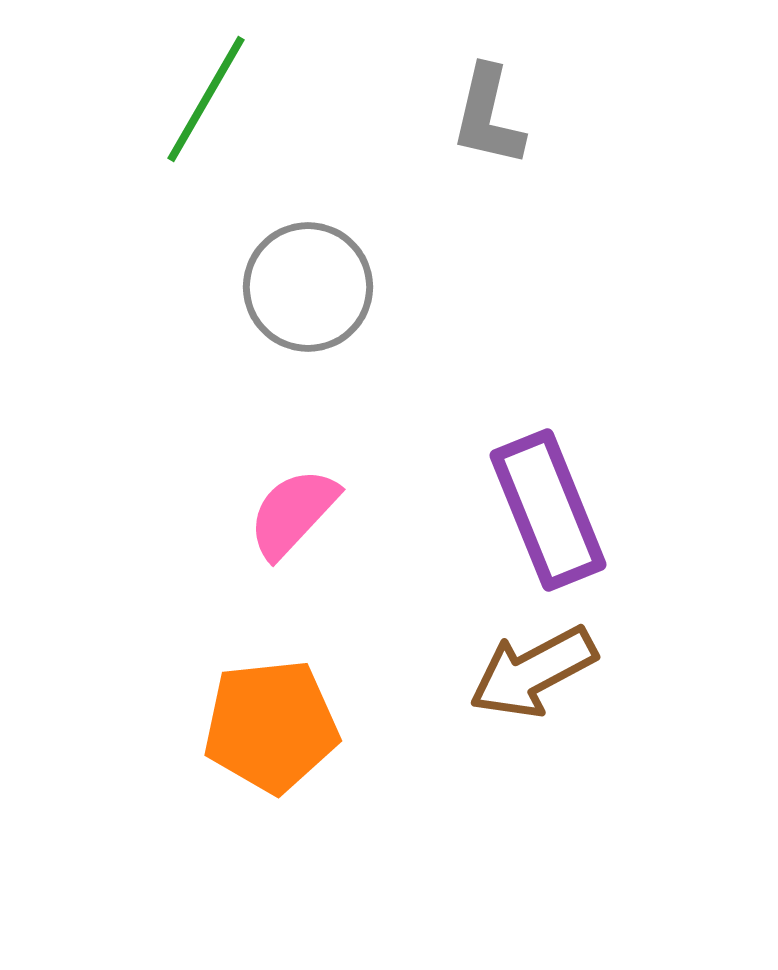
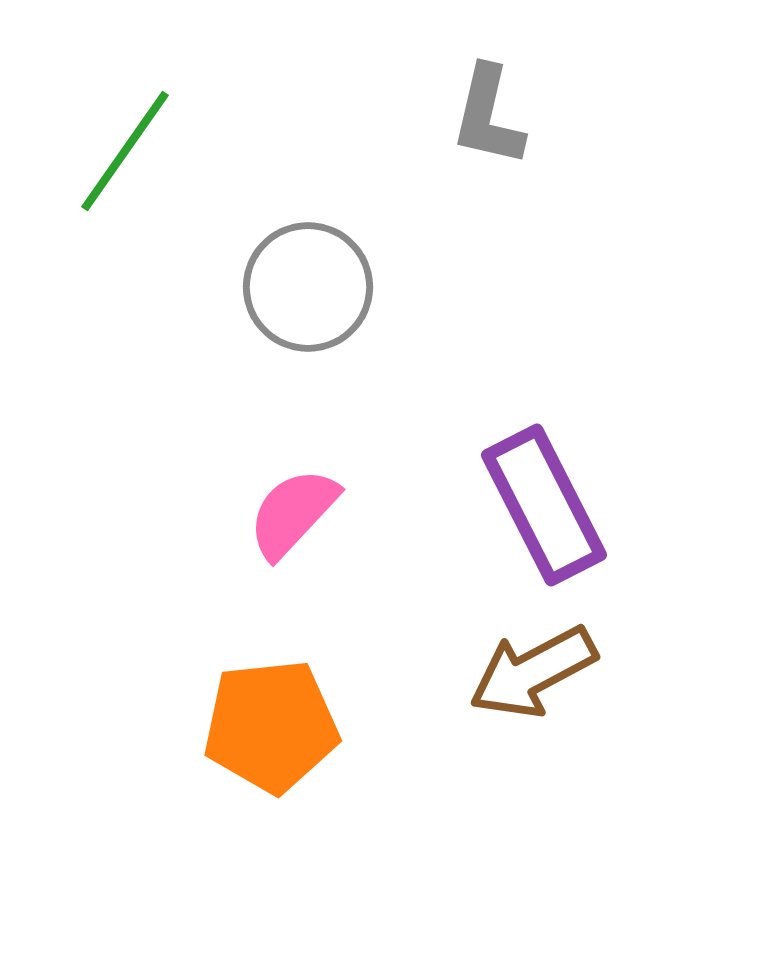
green line: moved 81 px left, 52 px down; rotated 5 degrees clockwise
purple rectangle: moved 4 px left, 5 px up; rotated 5 degrees counterclockwise
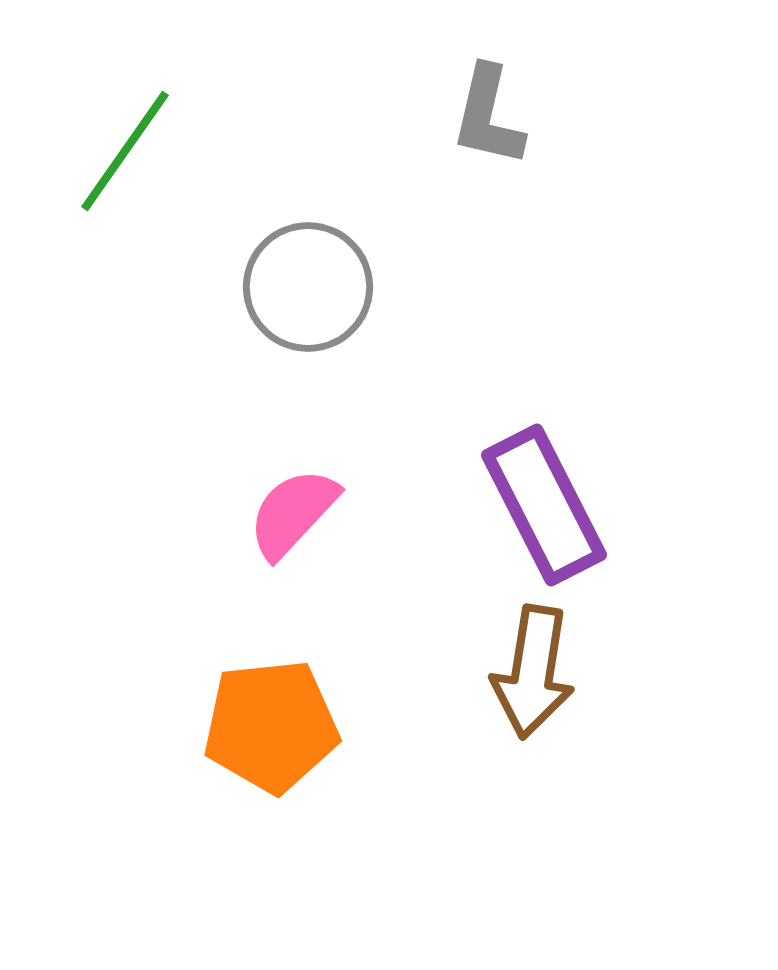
brown arrow: rotated 53 degrees counterclockwise
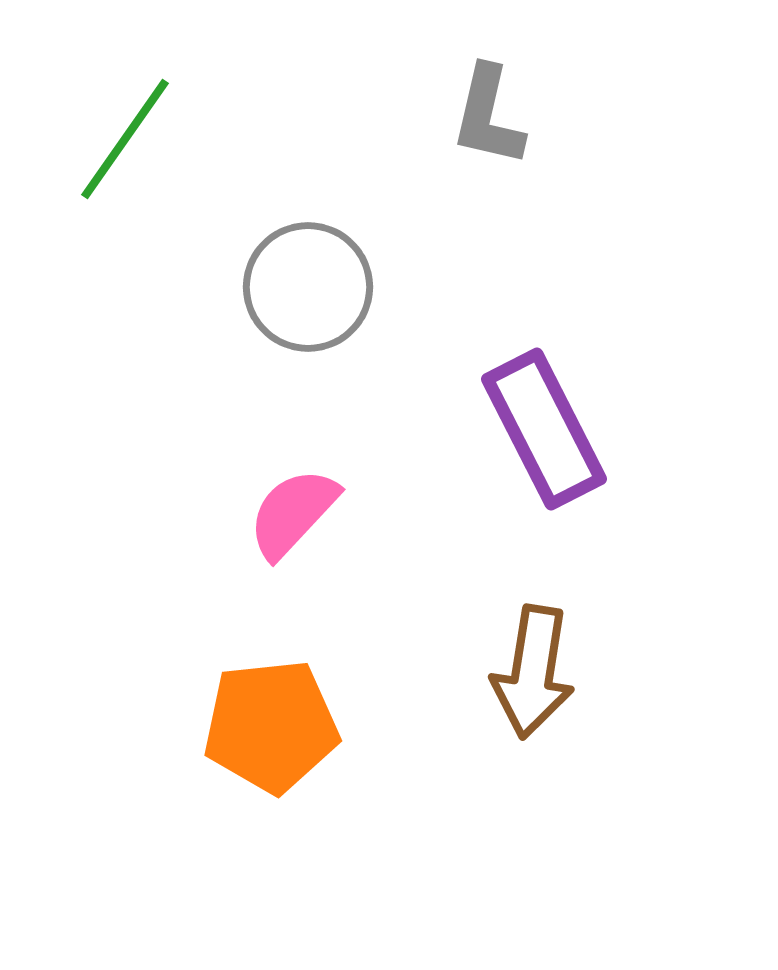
green line: moved 12 px up
purple rectangle: moved 76 px up
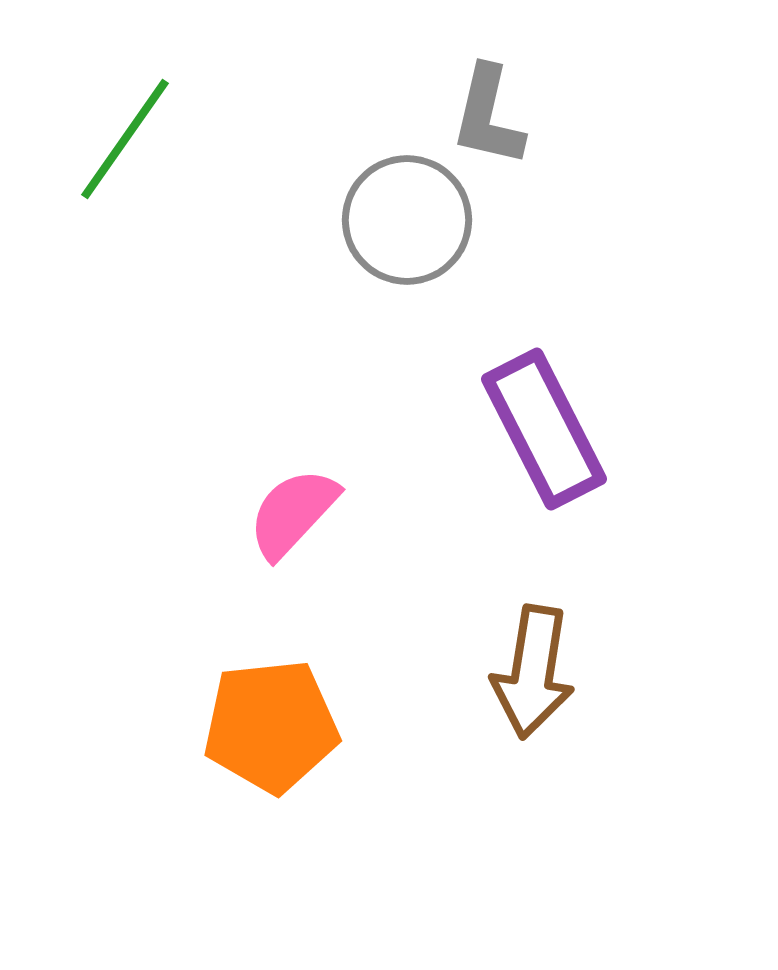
gray circle: moved 99 px right, 67 px up
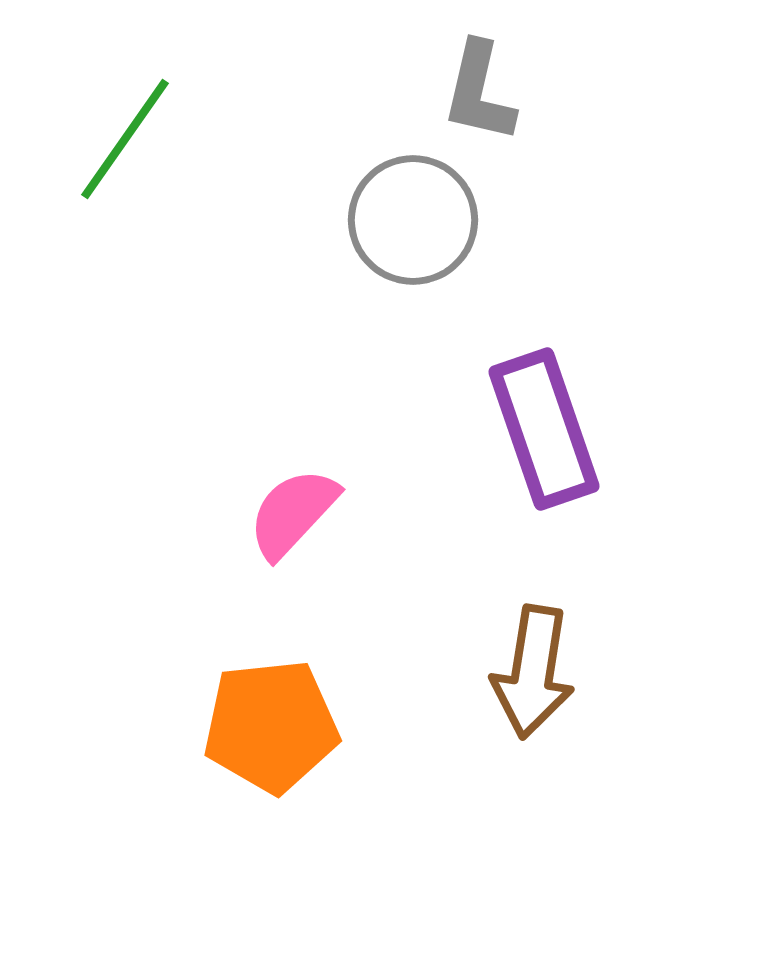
gray L-shape: moved 9 px left, 24 px up
gray circle: moved 6 px right
purple rectangle: rotated 8 degrees clockwise
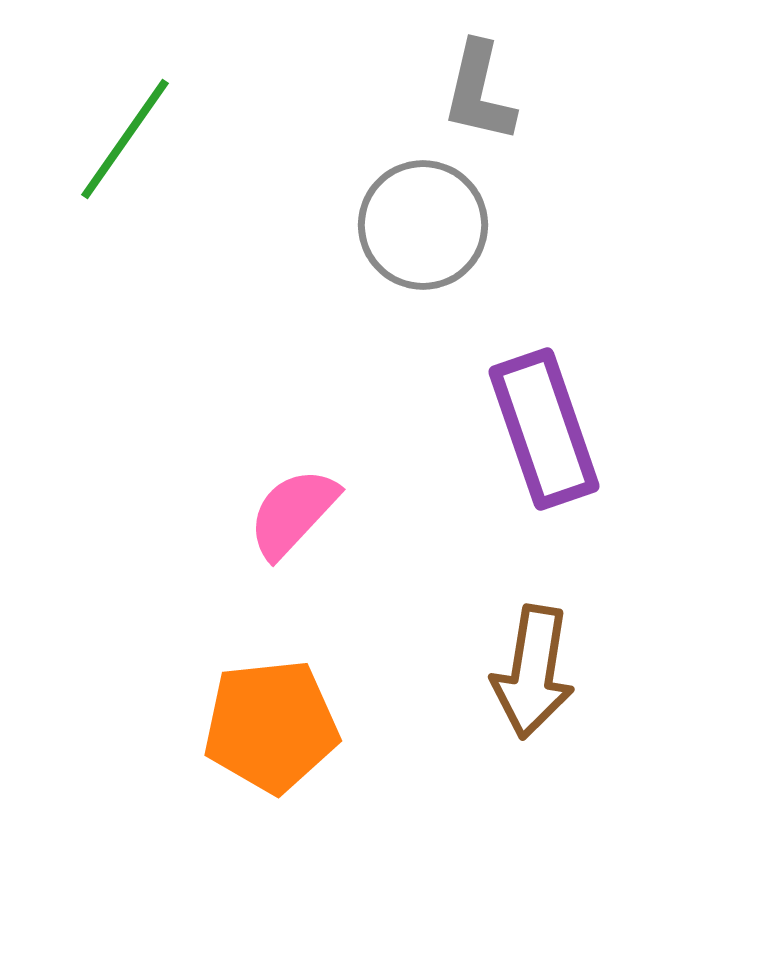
gray circle: moved 10 px right, 5 px down
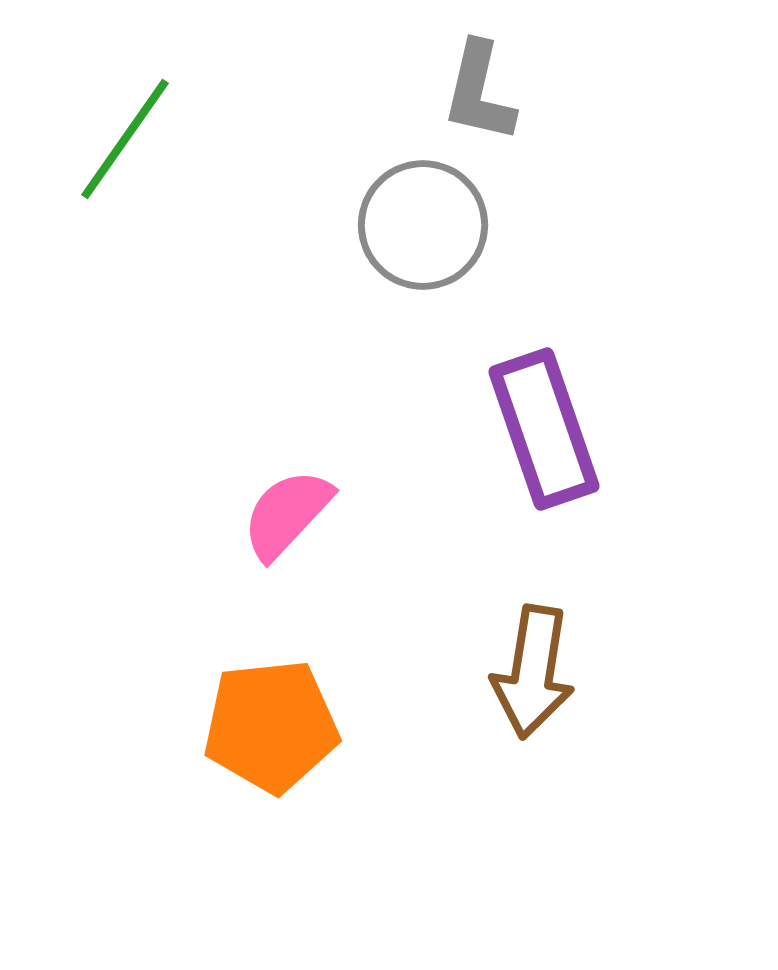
pink semicircle: moved 6 px left, 1 px down
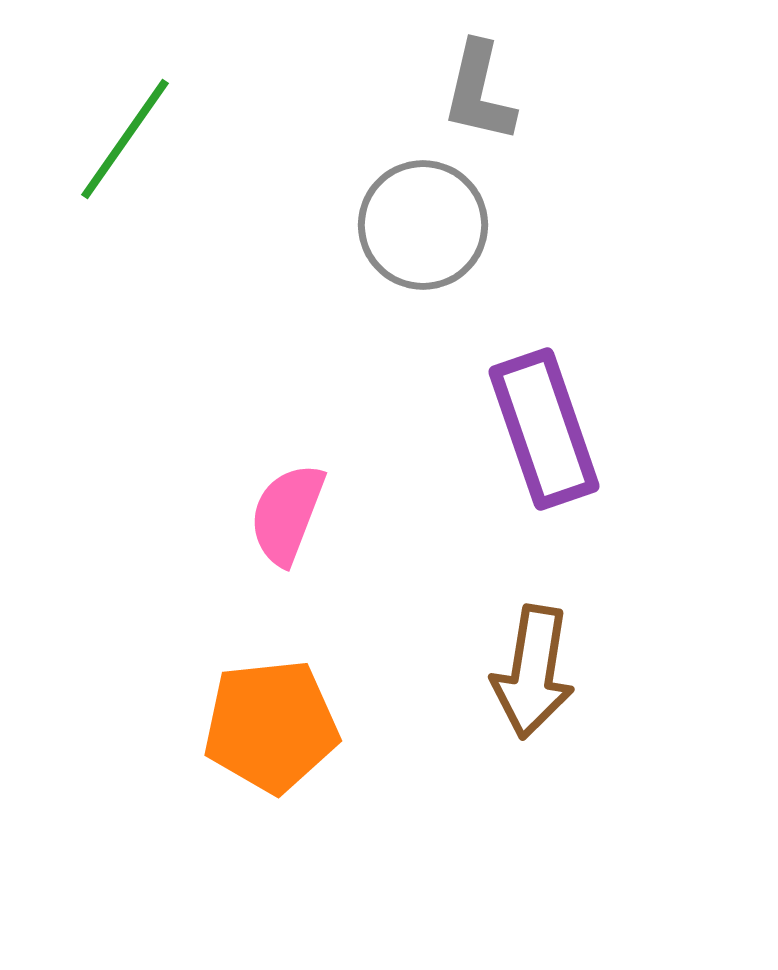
pink semicircle: rotated 22 degrees counterclockwise
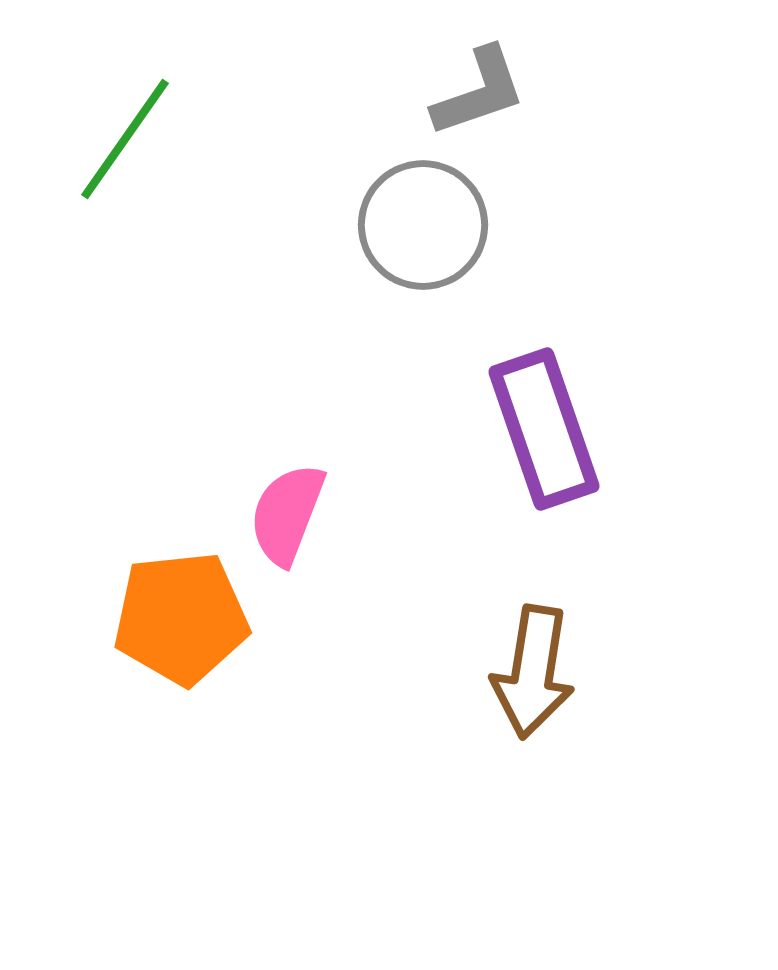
gray L-shape: rotated 122 degrees counterclockwise
orange pentagon: moved 90 px left, 108 px up
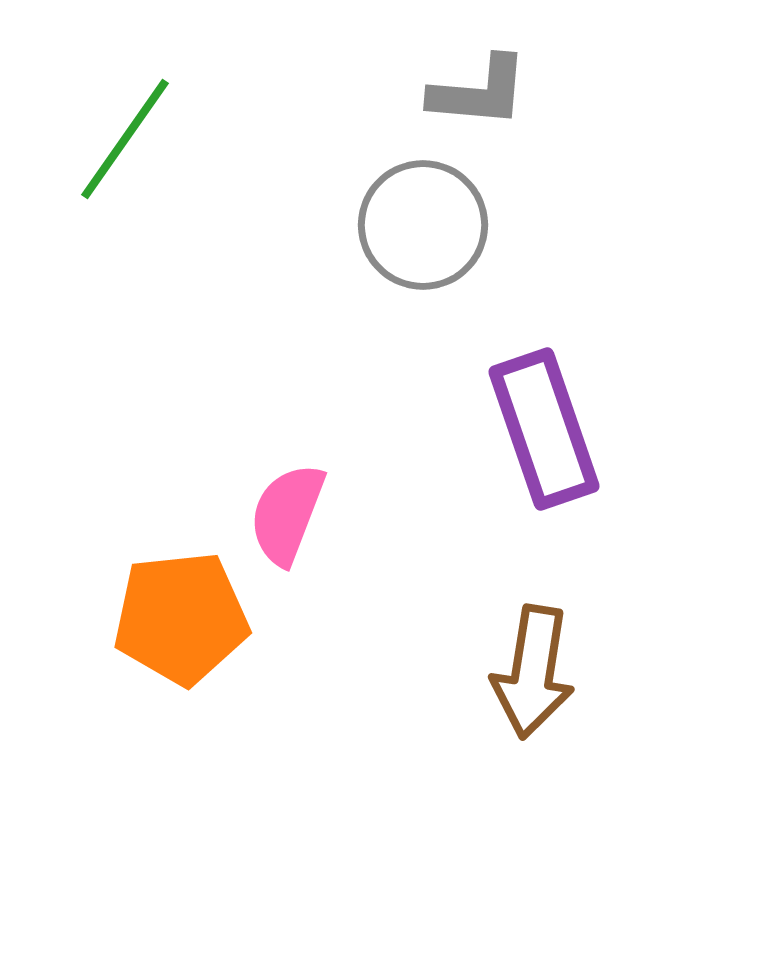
gray L-shape: rotated 24 degrees clockwise
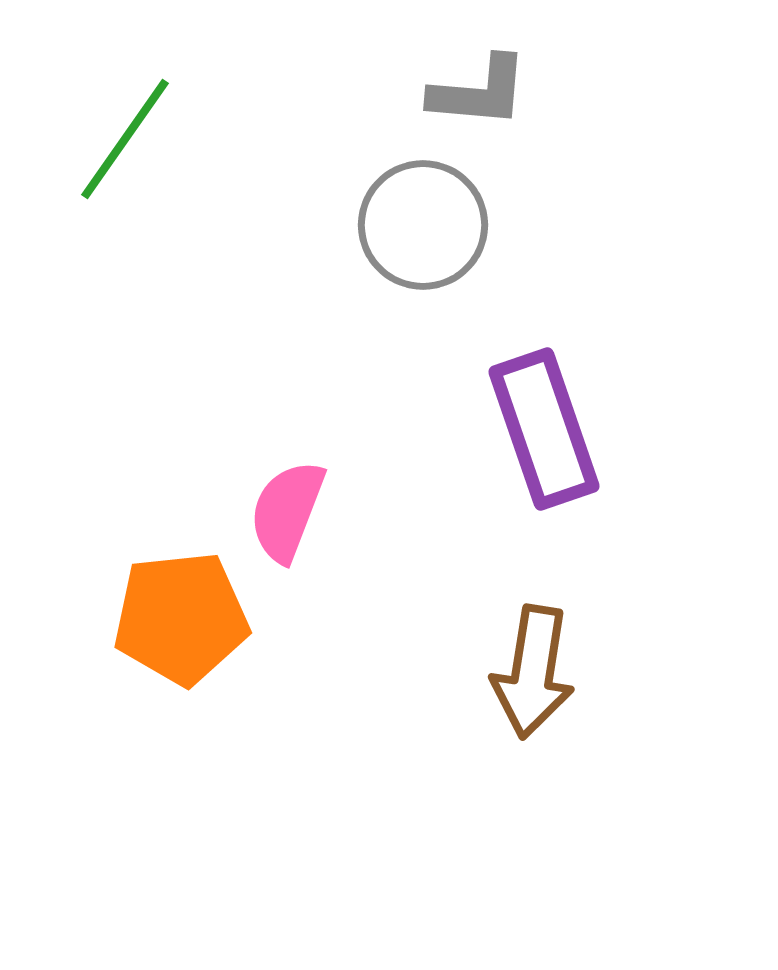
pink semicircle: moved 3 px up
